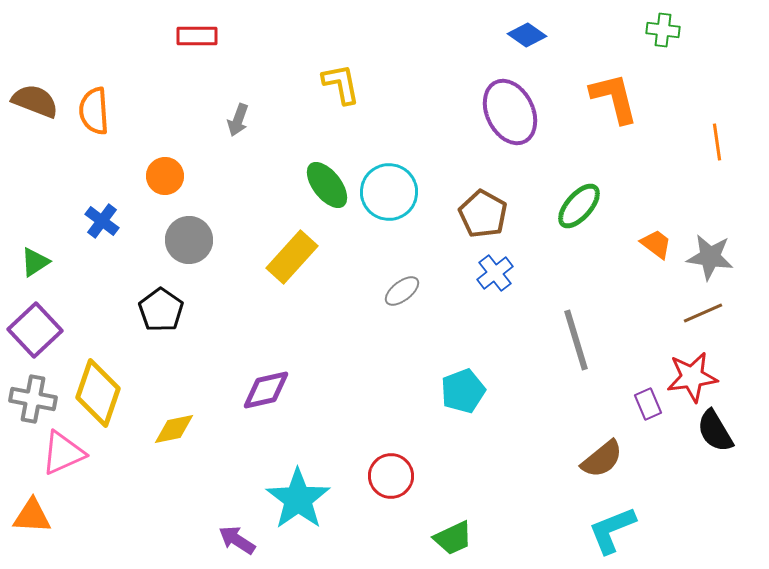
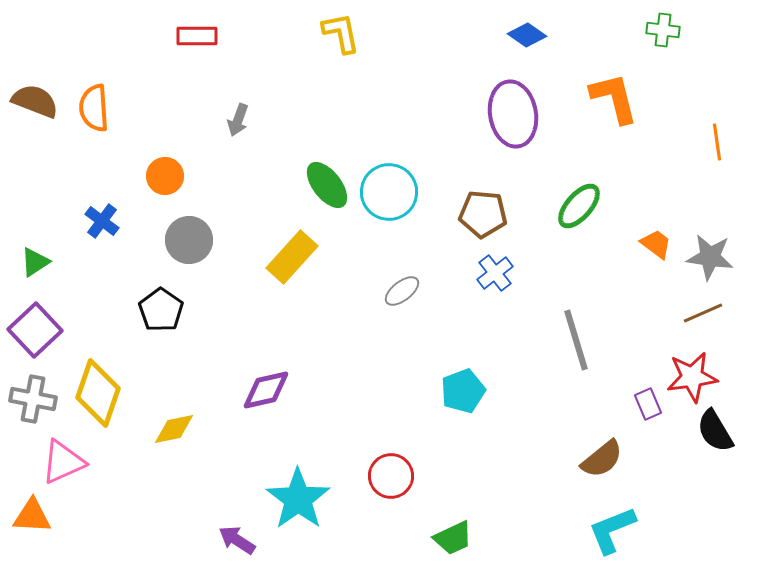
yellow L-shape at (341, 84): moved 51 px up
orange semicircle at (94, 111): moved 3 px up
purple ellipse at (510, 112): moved 3 px right, 2 px down; rotated 16 degrees clockwise
brown pentagon at (483, 214): rotated 24 degrees counterclockwise
pink triangle at (63, 453): moved 9 px down
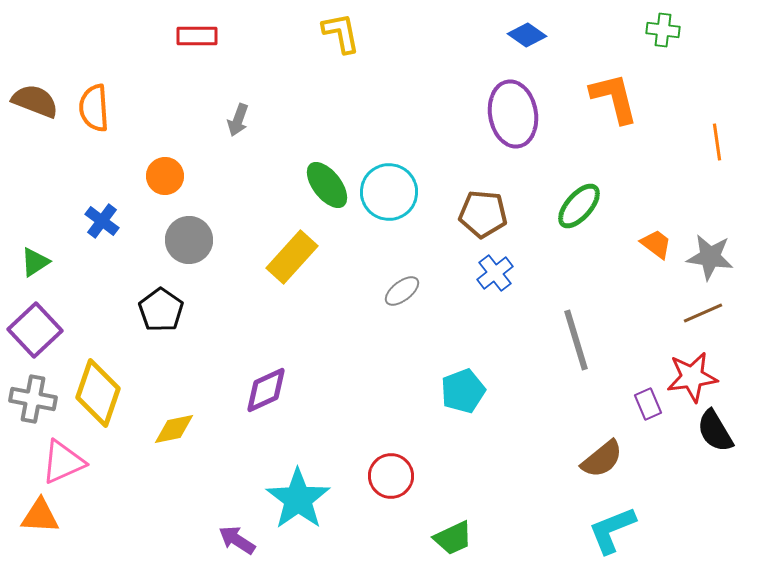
purple diamond at (266, 390): rotated 12 degrees counterclockwise
orange triangle at (32, 516): moved 8 px right
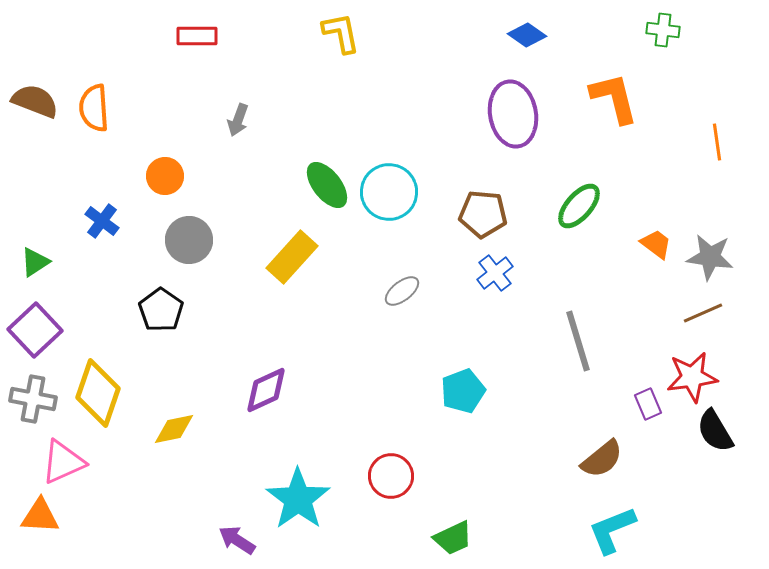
gray line at (576, 340): moved 2 px right, 1 px down
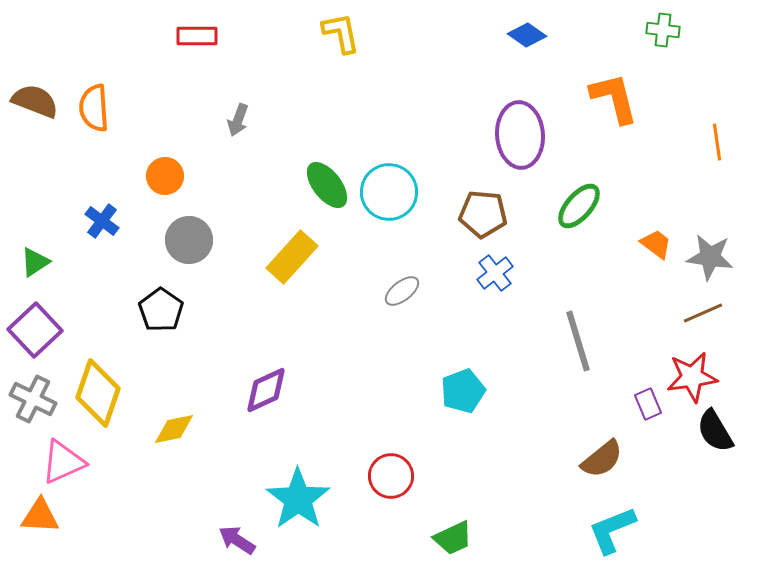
purple ellipse at (513, 114): moved 7 px right, 21 px down; rotated 6 degrees clockwise
gray cross at (33, 399): rotated 15 degrees clockwise
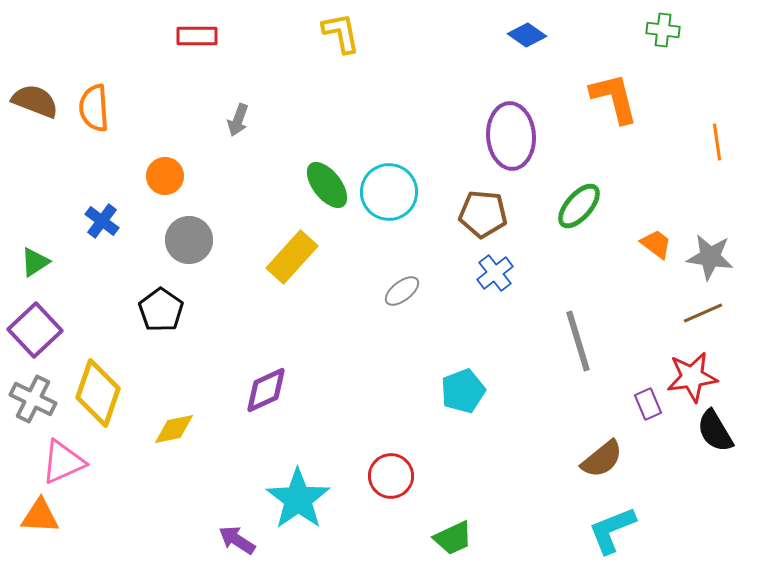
purple ellipse at (520, 135): moved 9 px left, 1 px down
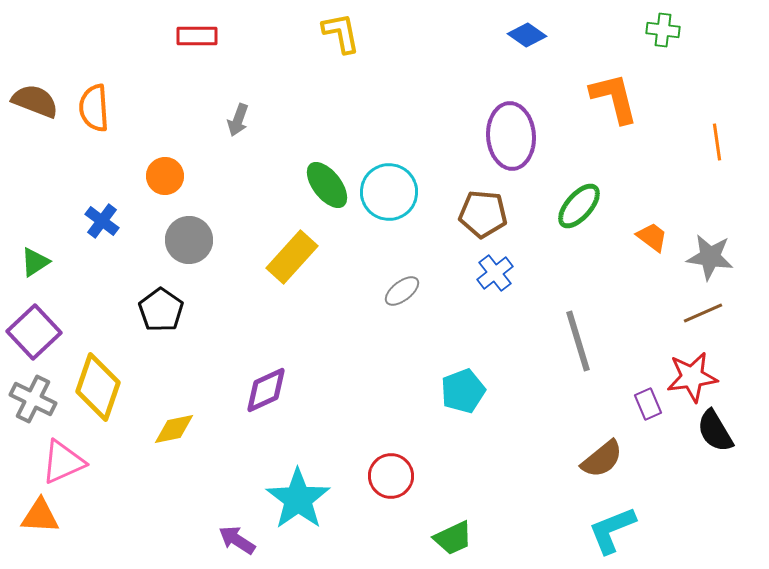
orange trapezoid at (656, 244): moved 4 px left, 7 px up
purple square at (35, 330): moved 1 px left, 2 px down
yellow diamond at (98, 393): moved 6 px up
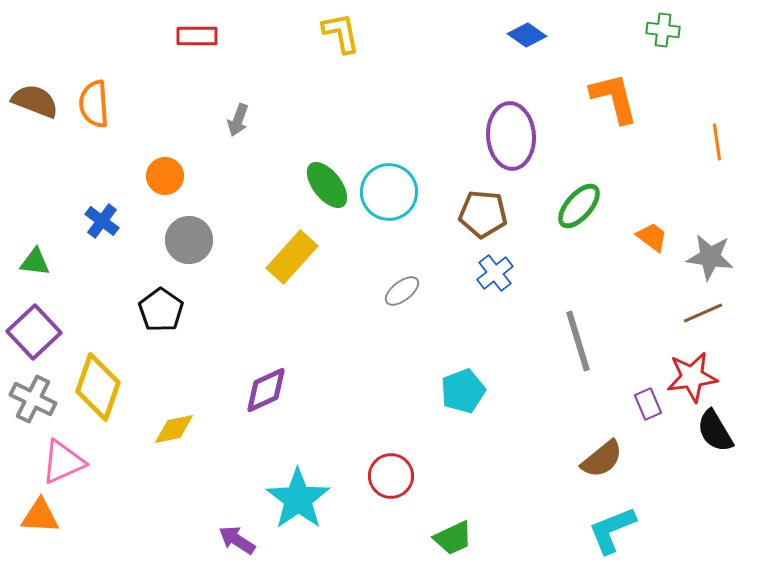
orange semicircle at (94, 108): moved 4 px up
green triangle at (35, 262): rotated 40 degrees clockwise
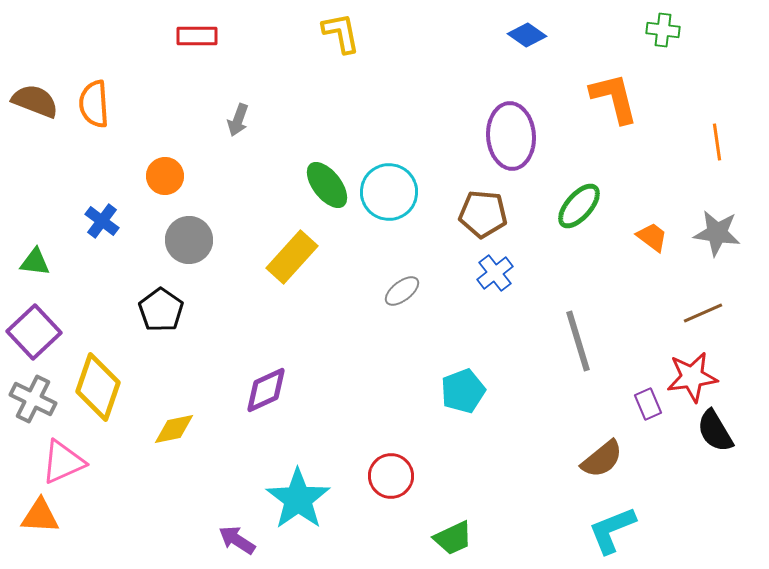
gray star at (710, 257): moved 7 px right, 24 px up
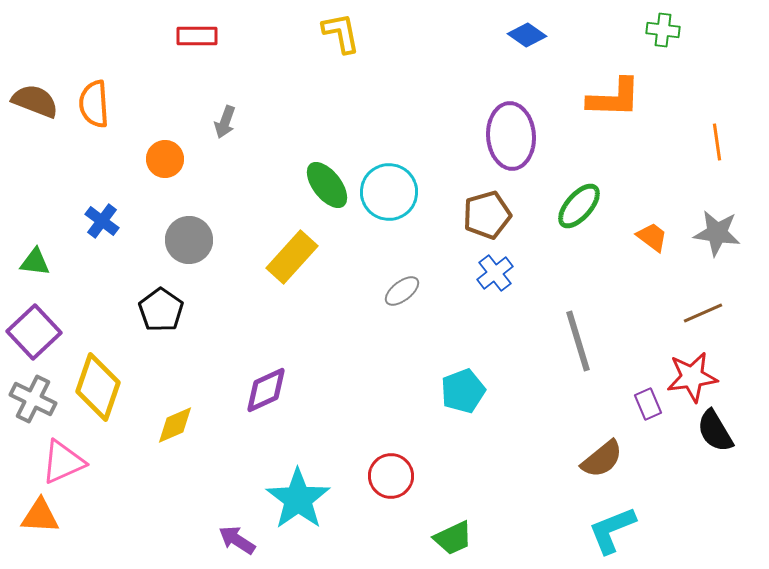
orange L-shape at (614, 98): rotated 106 degrees clockwise
gray arrow at (238, 120): moved 13 px left, 2 px down
orange circle at (165, 176): moved 17 px up
brown pentagon at (483, 214): moved 4 px right, 1 px down; rotated 21 degrees counterclockwise
yellow diamond at (174, 429): moved 1 px right, 4 px up; rotated 12 degrees counterclockwise
